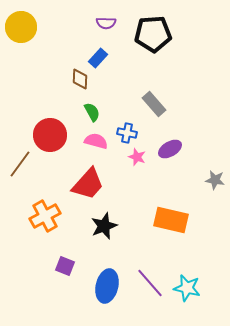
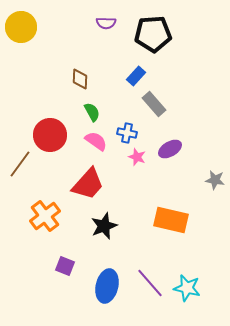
blue rectangle: moved 38 px right, 18 px down
pink semicircle: rotated 20 degrees clockwise
orange cross: rotated 8 degrees counterclockwise
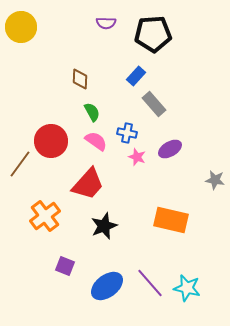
red circle: moved 1 px right, 6 px down
blue ellipse: rotated 40 degrees clockwise
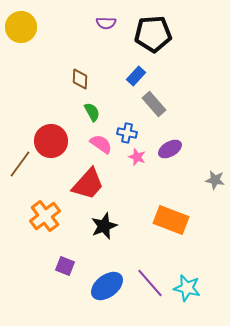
pink semicircle: moved 5 px right, 3 px down
orange rectangle: rotated 8 degrees clockwise
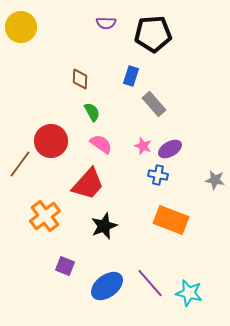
blue rectangle: moved 5 px left; rotated 24 degrees counterclockwise
blue cross: moved 31 px right, 42 px down
pink star: moved 6 px right, 11 px up
cyan star: moved 2 px right, 5 px down
